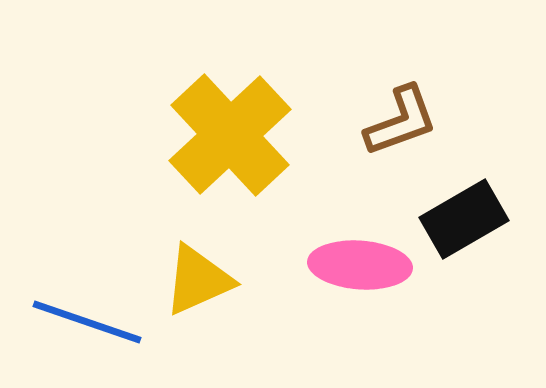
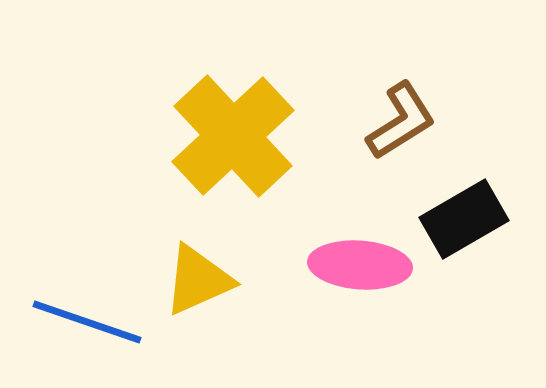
brown L-shape: rotated 12 degrees counterclockwise
yellow cross: moved 3 px right, 1 px down
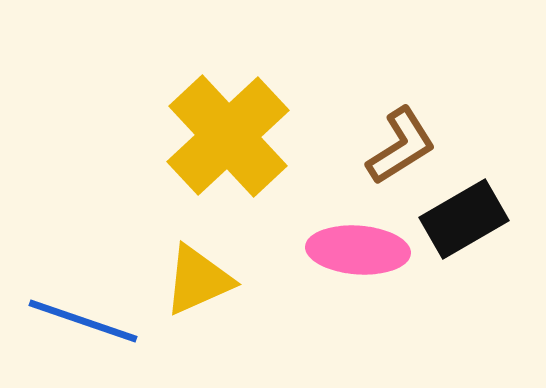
brown L-shape: moved 25 px down
yellow cross: moved 5 px left
pink ellipse: moved 2 px left, 15 px up
blue line: moved 4 px left, 1 px up
